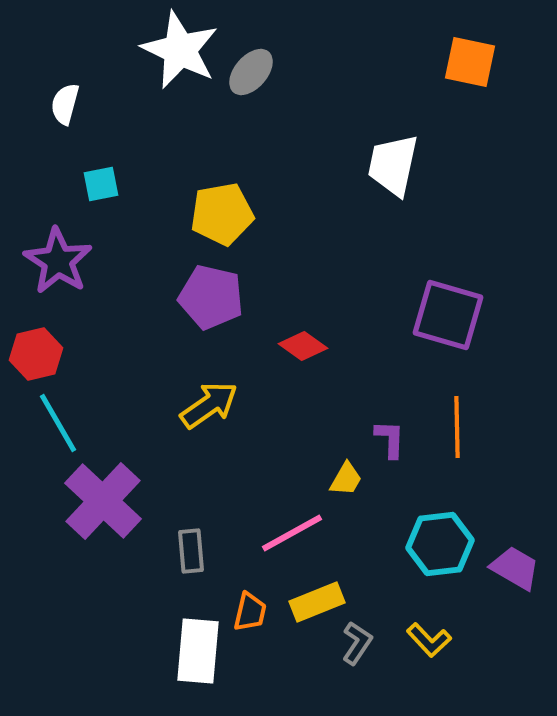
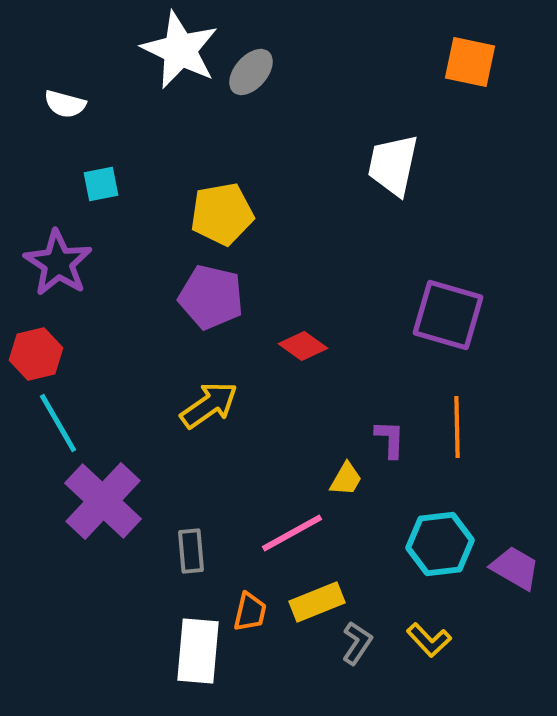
white semicircle: rotated 90 degrees counterclockwise
purple star: moved 2 px down
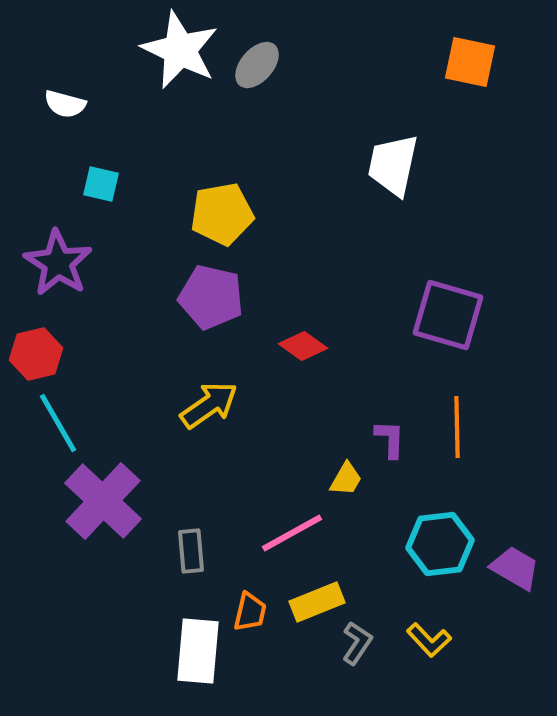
gray ellipse: moved 6 px right, 7 px up
cyan square: rotated 24 degrees clockwise
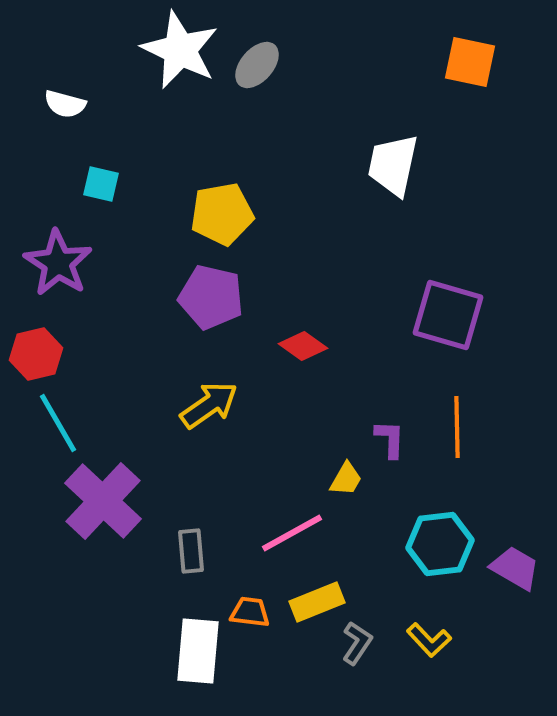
orange trapezoid: rotated 96 degrees counterclockwise
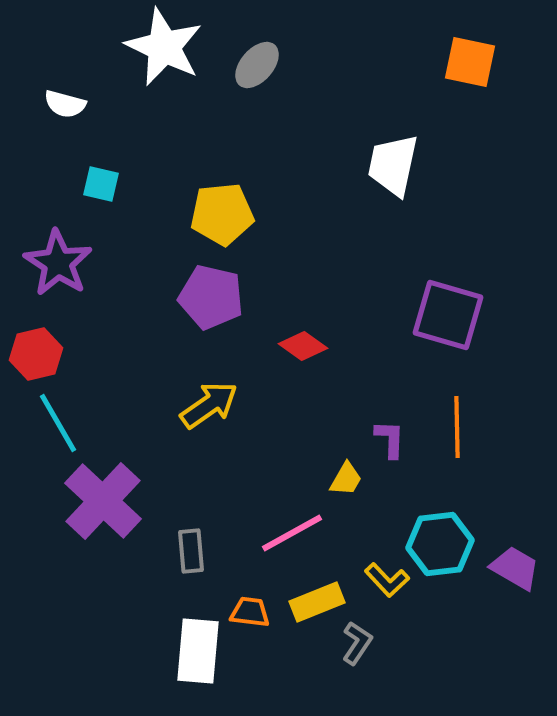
white star: moved 16 px left, 3 px up
yellow pentagon: rotated 4 degrees clockwise
yellow L-shape: moved 42 px left, 60 px up
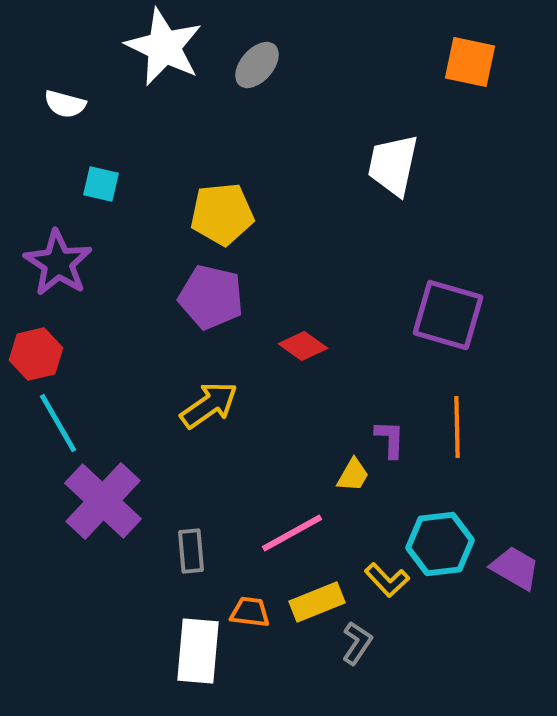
yellow trapezoid: moved 7 px right, 4 px up
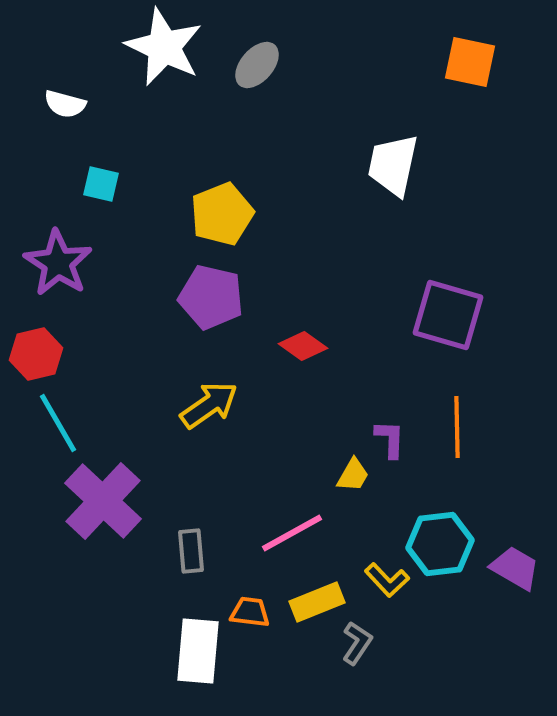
yellow pentagon: rotated 16 degrees counterclockwise
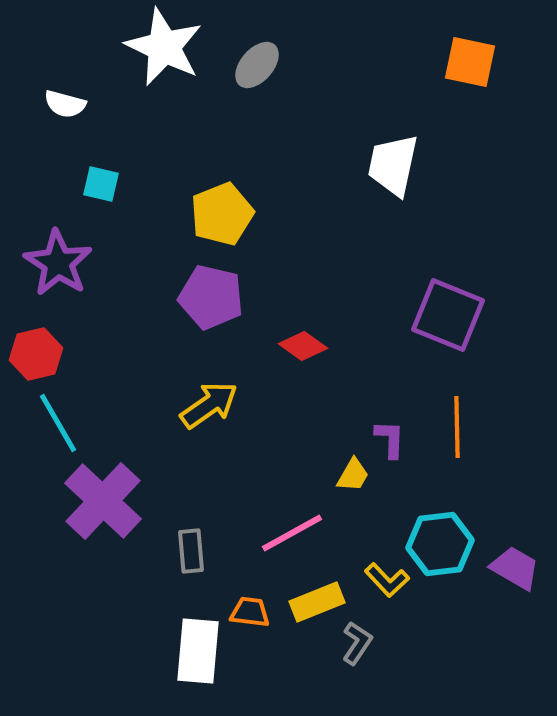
purple square: rotated 6 degrees clockwise
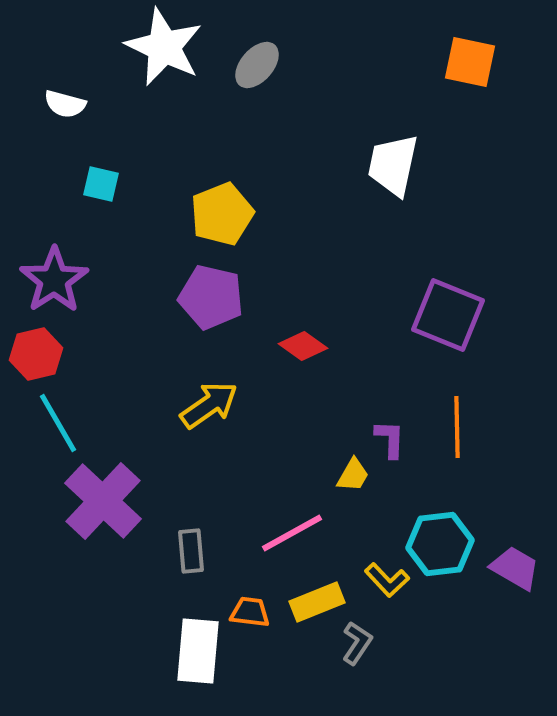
purple star: moved 4 px left, 17 px down; rotated 6 degrees clockwise
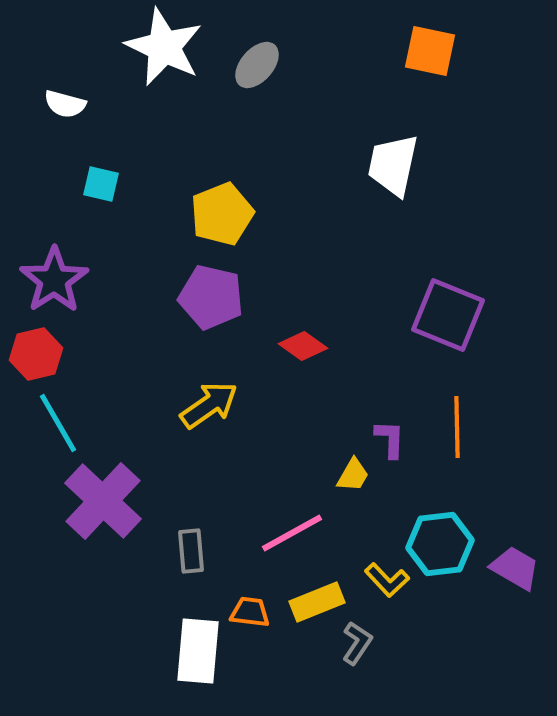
orange square: moved 40 px left, 11 px up
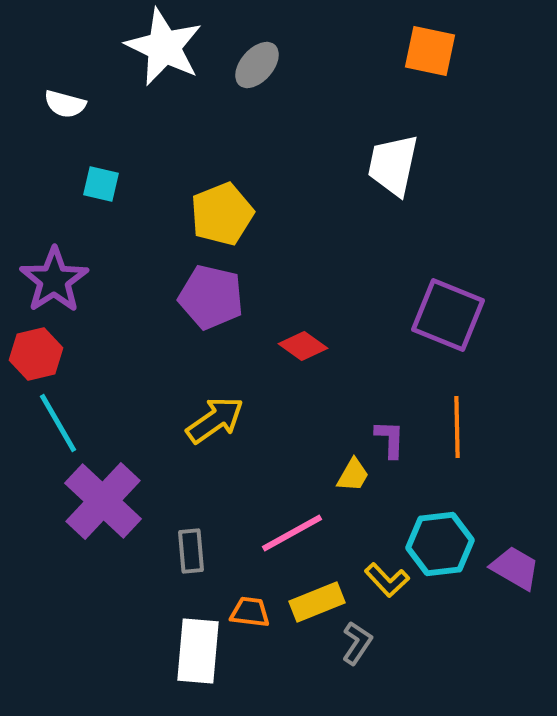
yellow arrow: moved 6 px right, 15 px down
